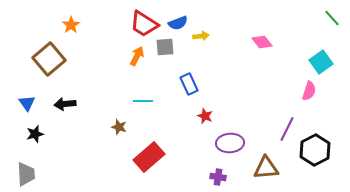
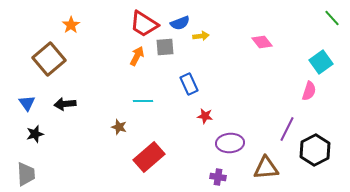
blue semicircle: moved 2 px right
red star: rotated 14 degrees counterclockwise
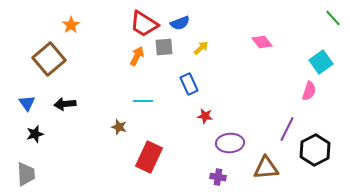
green line: moved 1 px right
yellow arrow: moved 12 px down; rotated 35 degrees counterclockwise
gray square: moved 1 px left
red rectangle: rotated 24 degrees counterclockwise
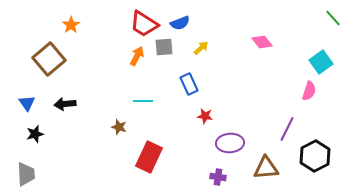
black hexagon: moved 6 px down
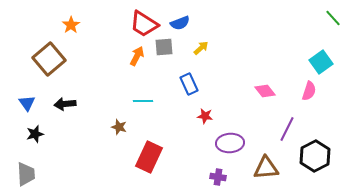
pink diamond: moved 3 px right, 49 px down
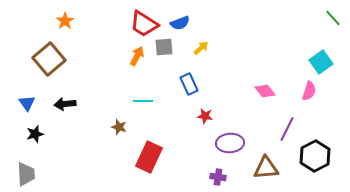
orange star: moved 6 px left, 4 px up
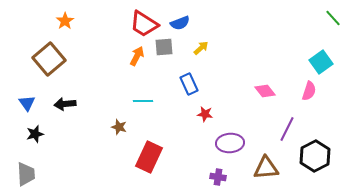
red star: moved 2 px up
